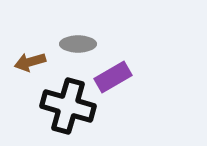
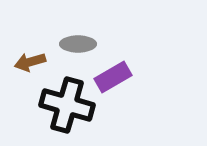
black cross: moved 1 px left, 1 px up
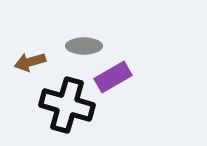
gray ellipse: moved 6 px right, 2 px down
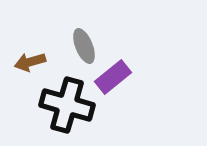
gray ellipse: rotated 68 degrees clockwise
purple rectangle: rotated 9 degrees counterclockwise
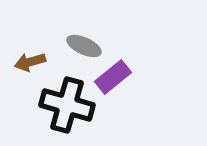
gray ellipse: rotated 44 degrees counterclockwise
